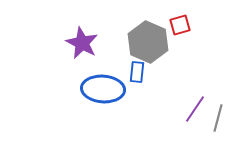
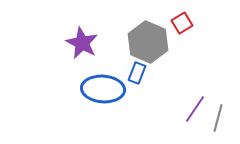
red square: moved 2 px right, 2 px up; rotated 15 degrees counterclockwise
blue rectangle: moved 1 px down; rotated 15 degrees clockwise
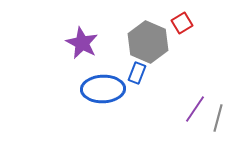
blue ellipse: rotated 6 degrees counterclockwise
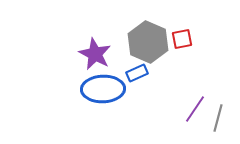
red square: moved 16 px down; rotated 20 degrees clockwise
purple star: moved 13 px right, 11 px down
blue rectangle: rotated 45 degrees clockwise
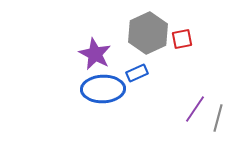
gray hexagon: moved 9 px up; rotated 12 degrees clockwise
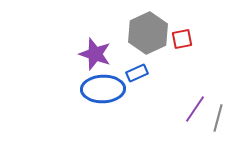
purple star: rotated 8 degrees counterclockwise
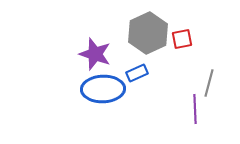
purple line: rotated 36 degrees counterclockwise
gray line: moved 9 px left, 35 px up
